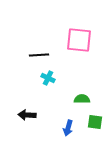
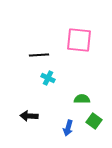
black arrow: moved 2 px right, 1 px down
green square: moved 1 px left, 1 px up; rotated 28 degrees clockwise
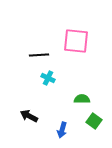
pink square: moved 3 px left, 1 px down
black arrow: rotated 24 degrees clockwise
blue arrow: moved 6 px left, 2 px down
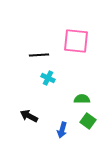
green square: moved 6 px left
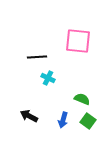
pink square: moved 2 px right
black line: moved 2 px left, 2 px down
green semicircle: rotated 21 degrees clockwise
blue arrow: moved 1 px right, 10 px up
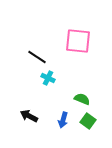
black line: rotated 36 degrees clockwise
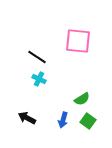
cyan cross: moved 9 px left, 1 px down
green semicircle: rotated 126 degrees clockwise
black arrow: moved 2 px left, 2 px down
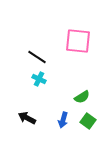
green semicircle: moved 2 px up
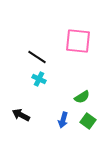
black arrow: moved 6 px left, 3 px up
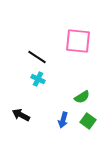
cyan cross: moved 1 px left
